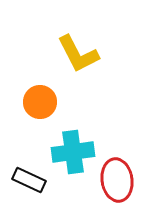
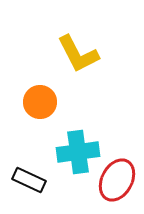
cyan cross: moved 5 px right
red ellipse: rotated 36 degrees clockwise
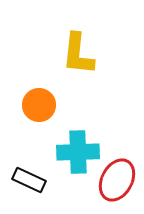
yellow L-shape: rotated 33 degrees clockwise
orange circle: moved 1 px left, 3 px down
cyan cross: rotated 6 degrees clockwise
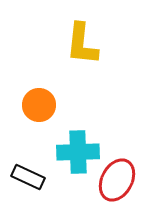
yellow L-shape: moved 4 px right, 10 px up
black rectangle: moved 1 px left, 3 px up
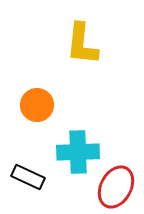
orange circle: moved 2 px left
red ellipse: moved 1 px left, 7 px down
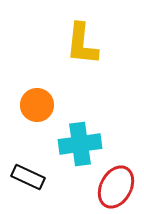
cyan cross: moved 2 px right, 8 px up; rotated 6 degrees counterclockwise
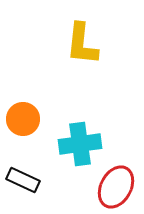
orange circle: moved 14 px left, 14 px down
black rectangle: moved 5 px left, 3 px down
